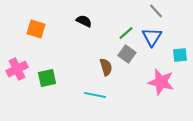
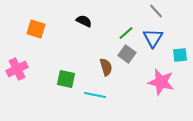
blue triangle: moved 1 px right, 1 px down
green square: moved 19 px right, 1 px down; rotated 24 degrees clockwise
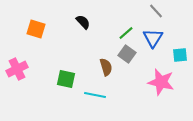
black semicircle: moved 1 px left, 1 px down; rotated 21 degrees clockwise
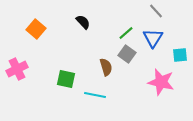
orange square: rotated 24 degrees clockwise
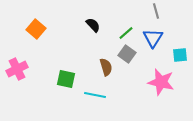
gray line: rotated 28 degrees clockwise
black semicircle: moved 10 px right, 3 px down
